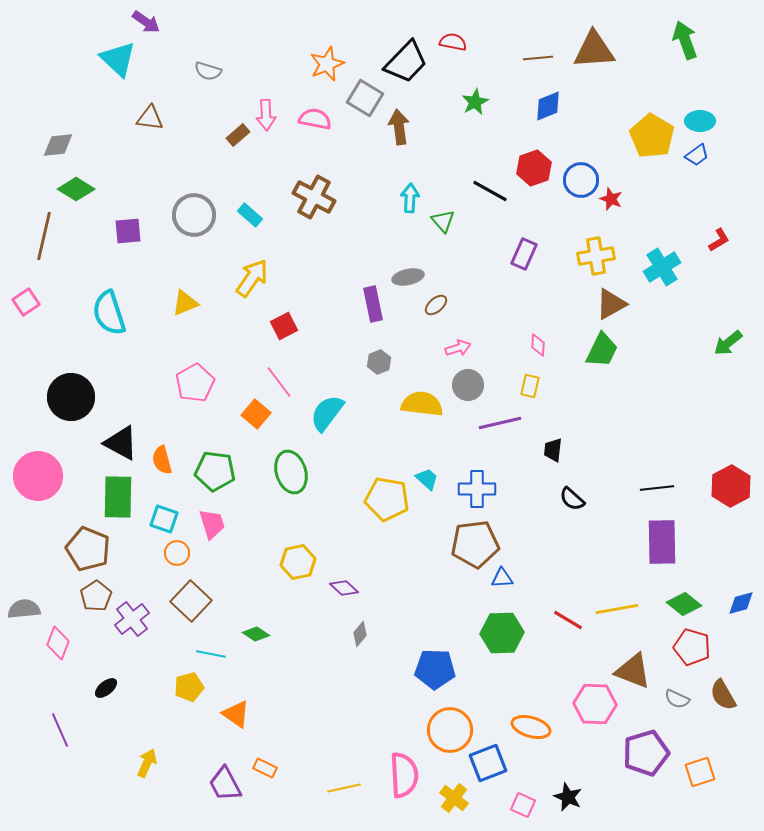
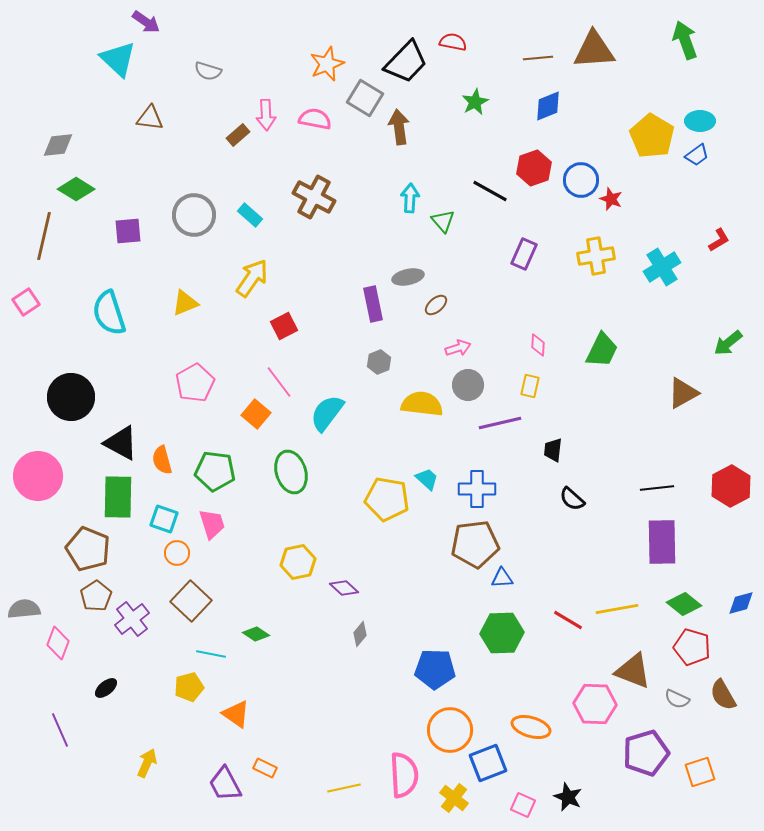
brown triangle at (611, 304): moved 72 px right, 89 px down
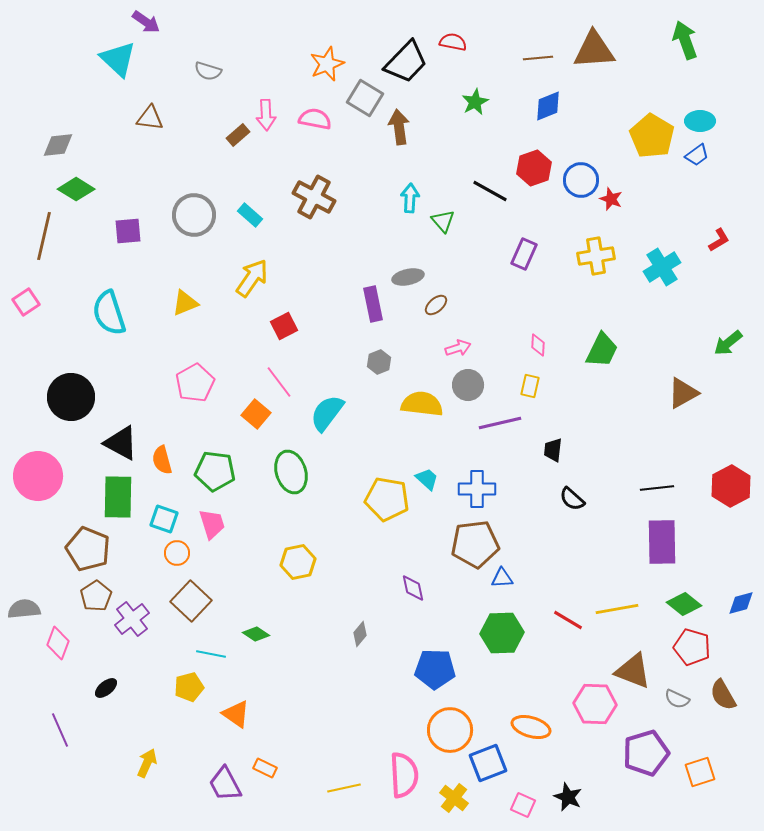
purple diamond at (344, 588): moved 69 px right; rotated 36 degrees clockwise
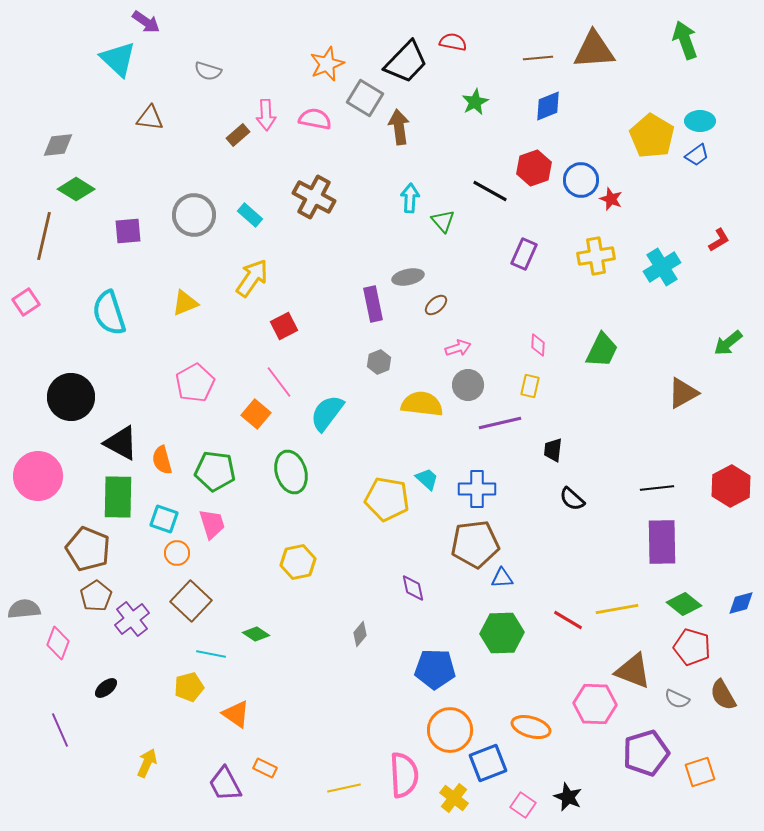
pink square at (523, 805): rotated 10 degrees clockwise
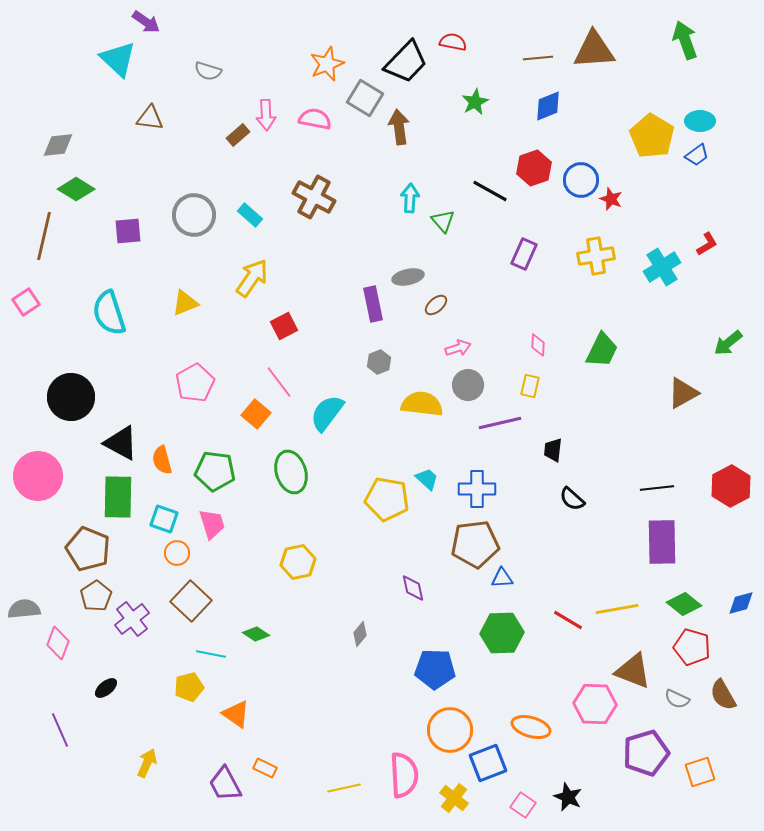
red L-shape at (719, 240): moved 12 px left, 4 px down
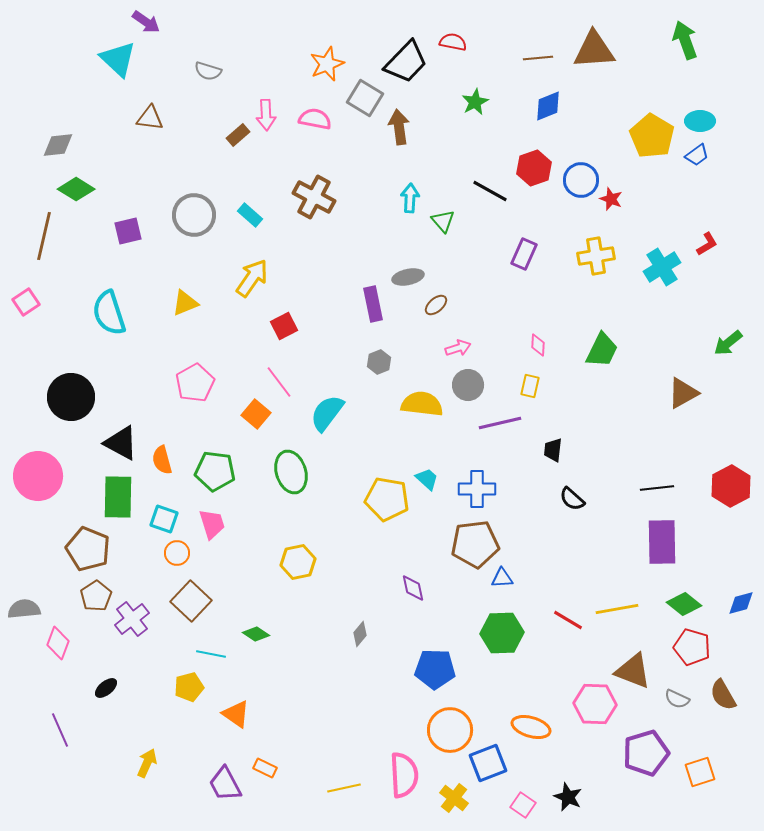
purple square at (128, 231): rotated 8 degrees counterclockwise
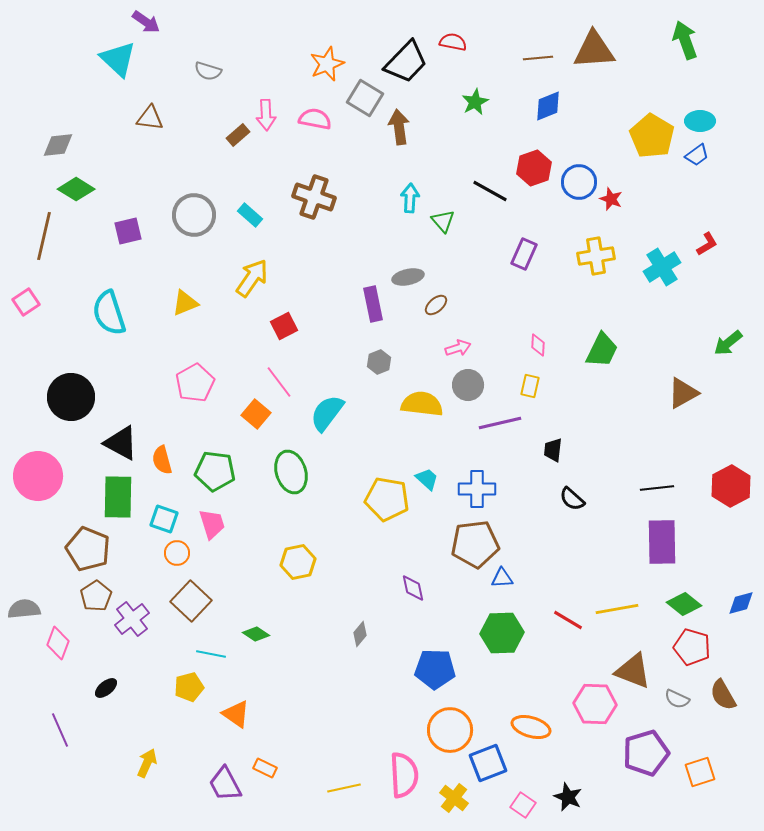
blue circle at (581, 180): moved 2 px left, 2 px down
brown cross at (314, 197): rotated 9 degrees counterclockwise
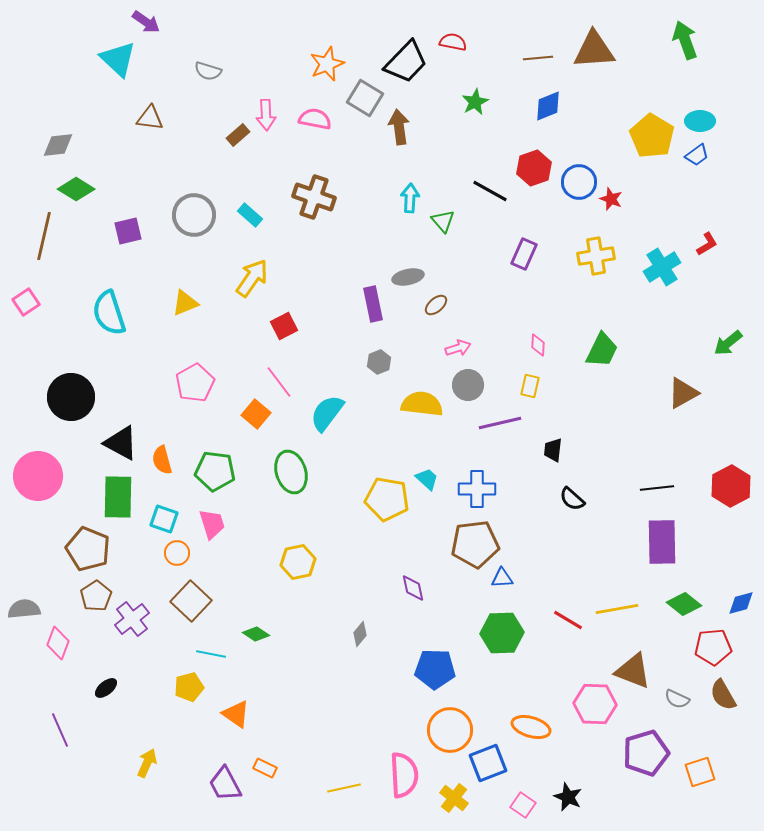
red pentagon at (692, 647): moved 21 px right; rotated 21 degrees counterclockwise
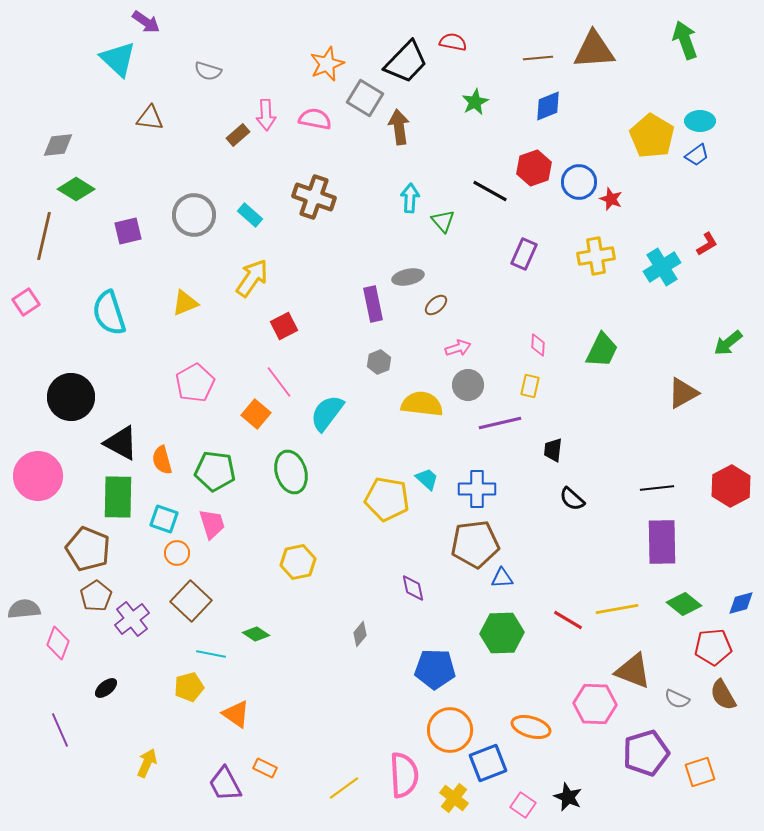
yellow line at (344, 788): rotated 24 degrees counterclockwise
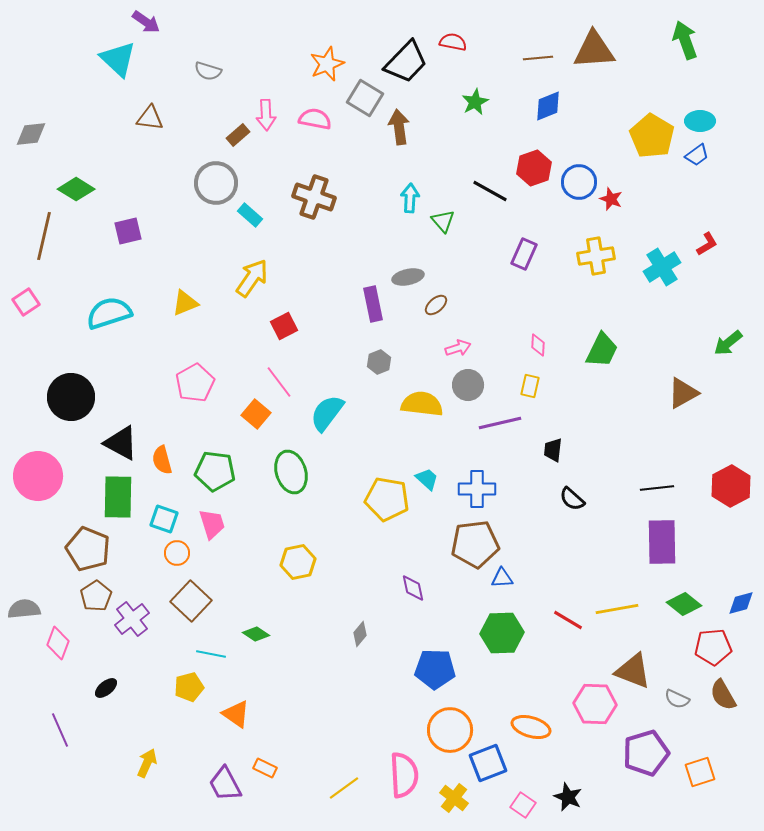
gray diamond at (58, 145): moved 27 px left, 11 px up
gray circle at (194, 215): moved 22 px right, 32 px up
cyan semicircle at (109, 313): rotated 90 degrees clockwise
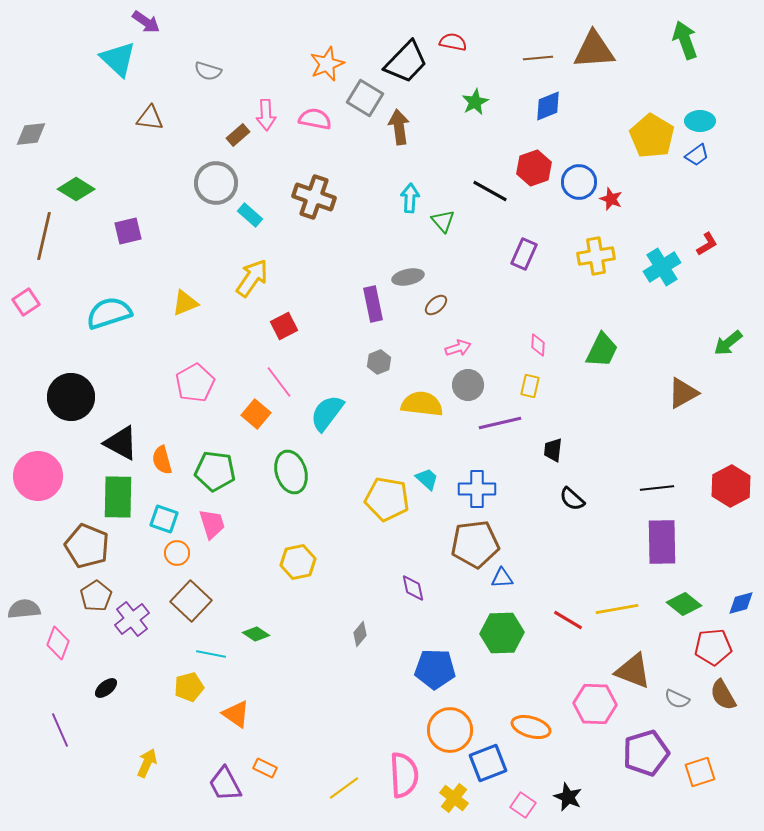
brown pentagon at (88, 549): moved 1 px left, 3 px up
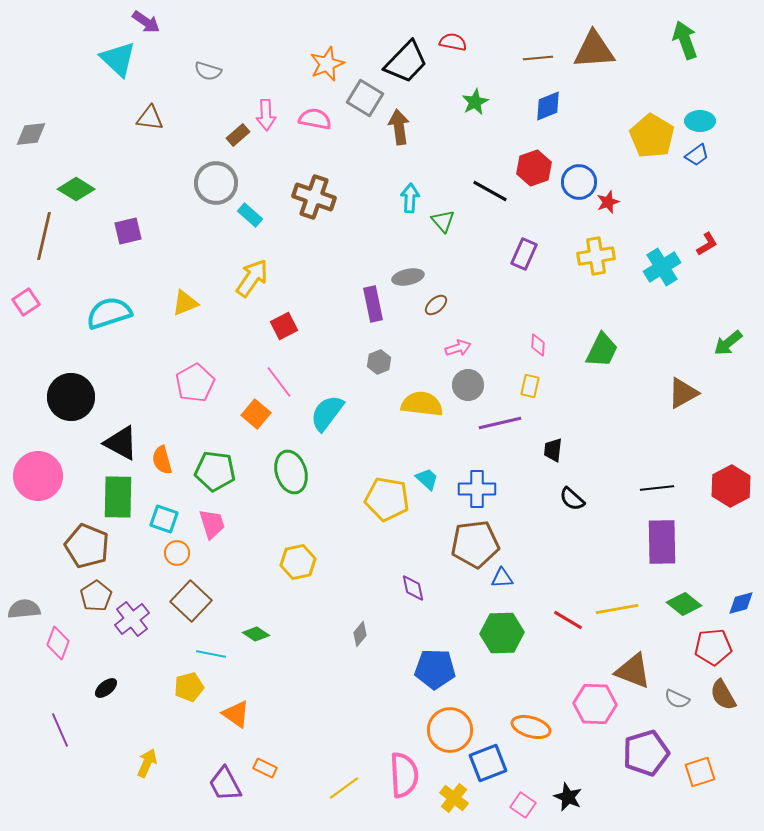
red star at (611, 199): moved 3 px left, 3 px down; rotated 30 degrees clockwise
